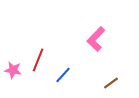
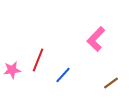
pink star: moved 1 px left; rotated 18 degrees counterclockwise
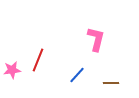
pink L-shape: rotated 150 degrees clockwise
blue line: moved 14 px right
brown line: rotated 35 degrees clockwise
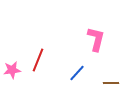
blue line: moved 2 px up
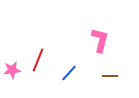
pink L-shape: moved 4 px right, 1 px down
blue line: moved 8 px left
brown line: moved 1 px left, 7 px up
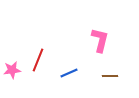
blue line: rotated 24 degrees clockwise
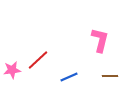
red line: rotated 25 degrees clockwise
blue line: moved 4 px down
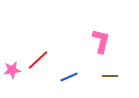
pink L-shape: moved 1 px right, 1 px down
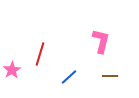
red line: moved 2 px right, 6 px up; rotated 30 degrees counterclockwise
pink star: rotated 24 degrees counterclockwise
blue line: rotated 18 degrees counterclockwise
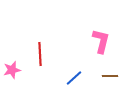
red line: rotated 20 degrees counterclockwise
pink star: rotated 18 degrees clockwise
blue line: moved 5 px right, 1 px down
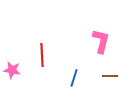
red line: moved 2 px right, 1 px down
pink star: rotated 24 degrees clockwise
blue line: rotated 30 degrees counterclockwise
